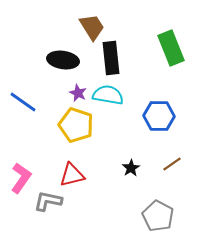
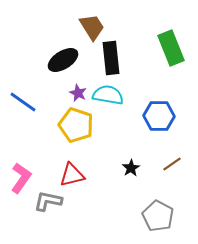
black ellipse: rotated 40 degrees counterclockwise
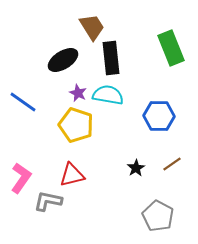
black star: moved 5 px right
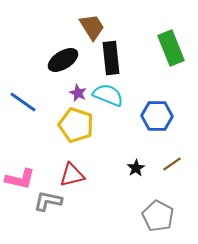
cyan semicircle: rotated 12 degrees clockwise
blue hexagon: moved 2 px left
pink L-shape: moved 1 px left, 1 px down; rotated 68 degrees clockwise
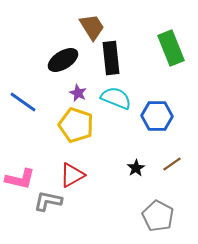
cyan semicircle: moved 8 px right, 3 px down
red triangle: rotated 16 degrees counterclockwise
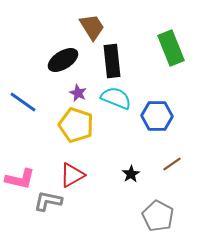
black rectangle: moved 1 px right, 3 px down
black star: moved 5 px left, 6 px down
